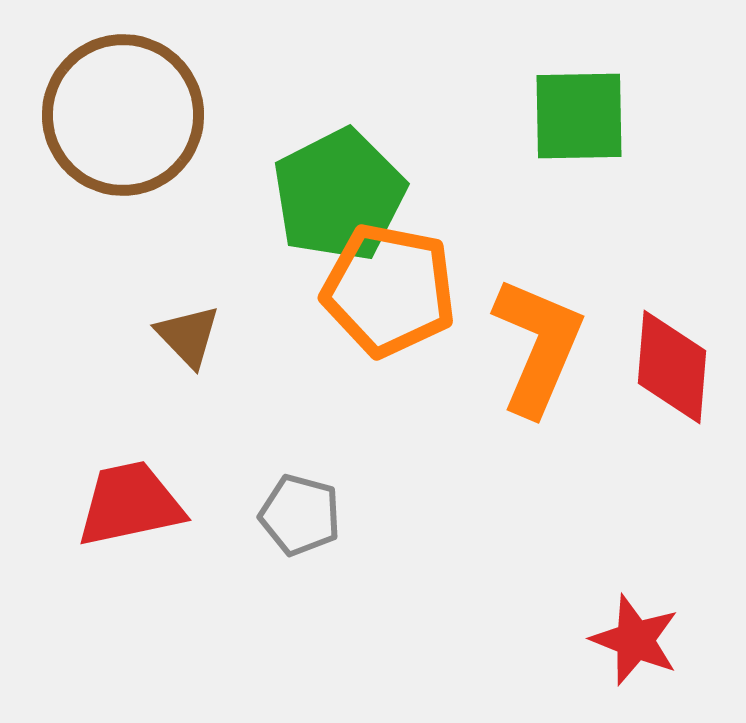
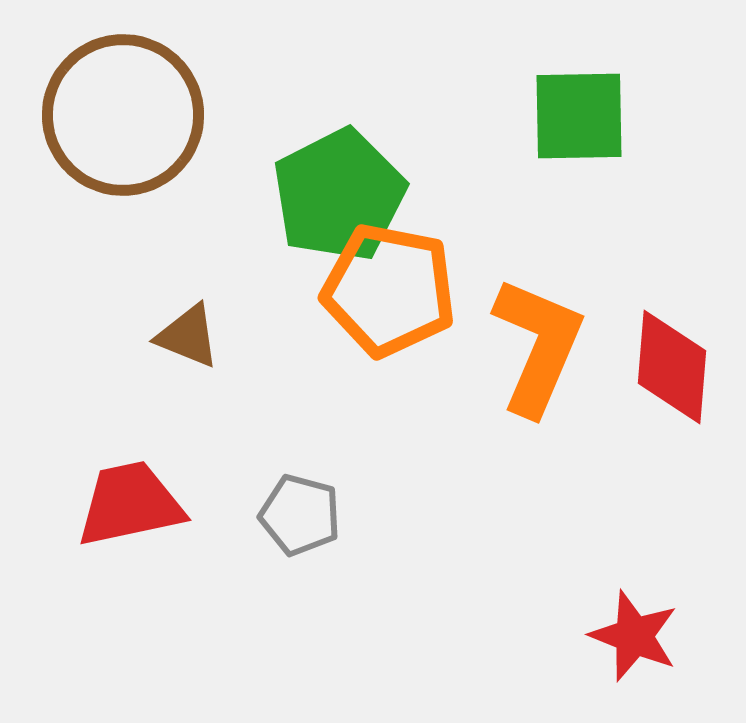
brown triangle: rotated 24 degrees counterclockwise
red star: moved 1 px left, 4 px up
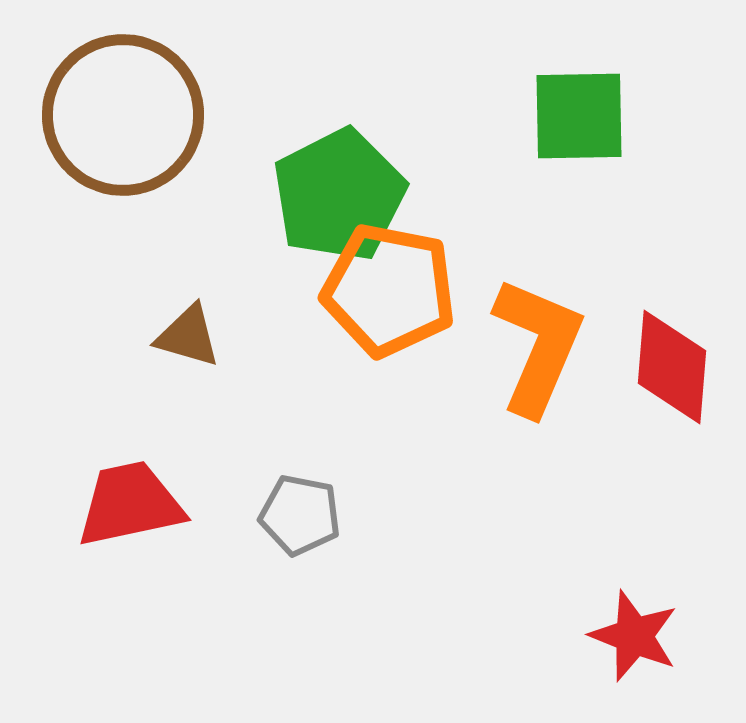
brown triangle: rotated 6 degrees counterclockwise
gray pentagon: rotated 4 degrees counterclockwise
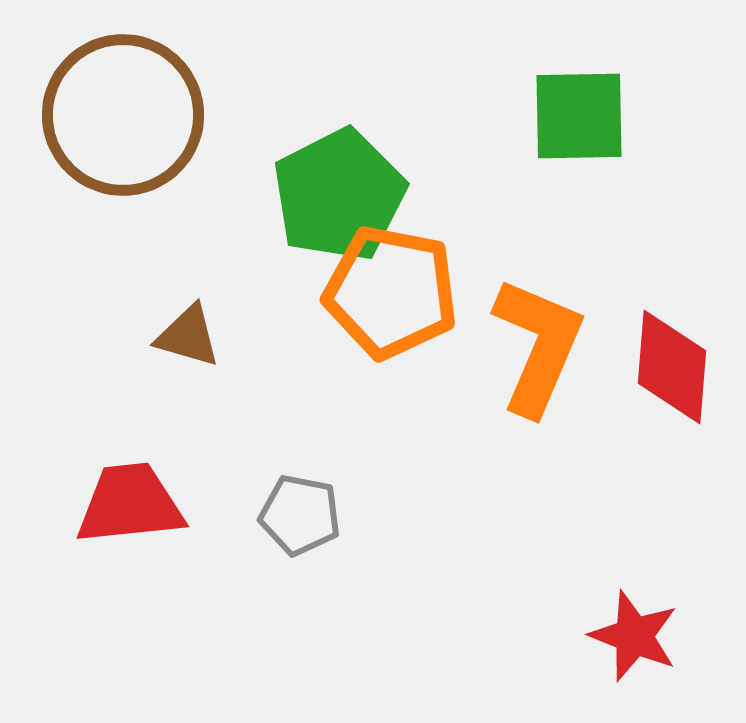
orange pentagon: moved 2 px right, 2 px down
red trapezoid: rotated 6 degrees clockwise
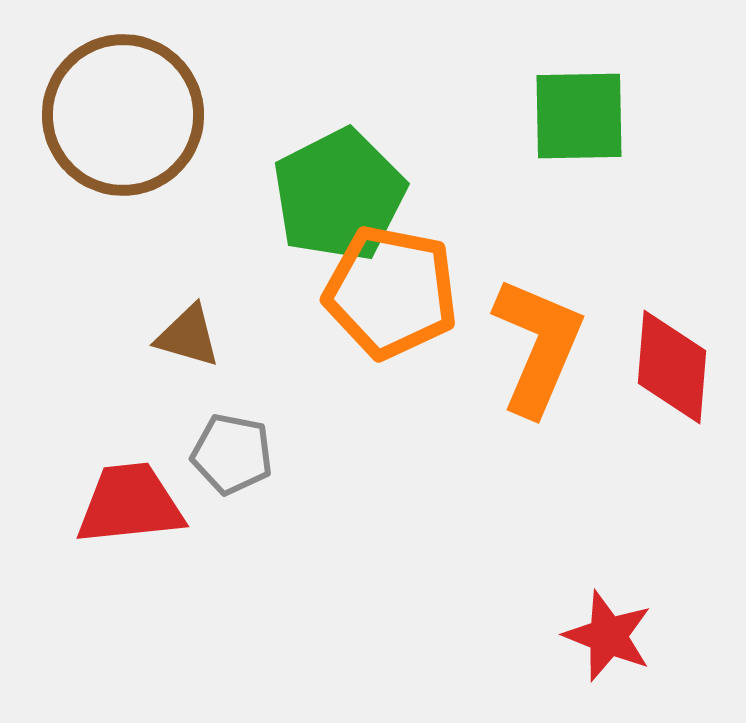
gray pentagon: moved 68 px left, 61 px up
red star: moved 26 px left
